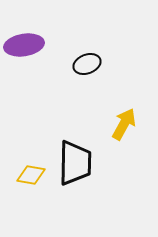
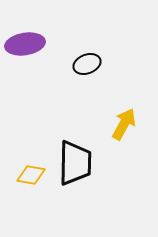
purple ellipse: moved 1 px right, 1 px up
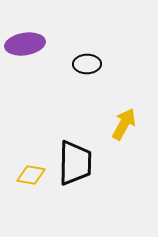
black ellipse: rotated 20 degrees clockwise
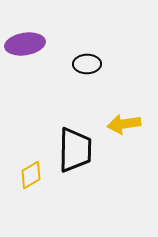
yellow arrow: rotated 128 degrees counterclockwise
black trapezoid: moved 13 px up
yellow diamond: rotated 40 degrees counterclockwise
